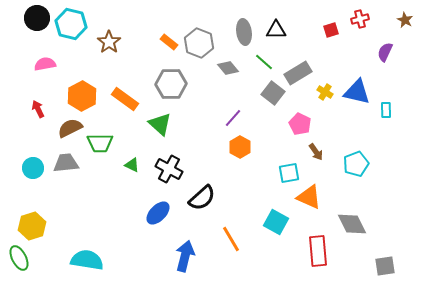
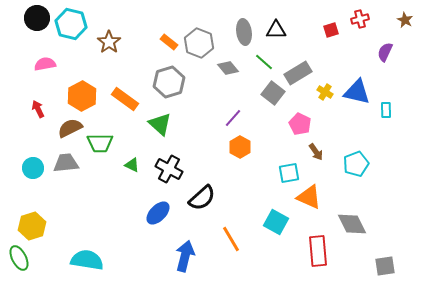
gray hexagon at (171, 84): moved 2 px left, 2 px up; rotated 16 degrees counterclockwise
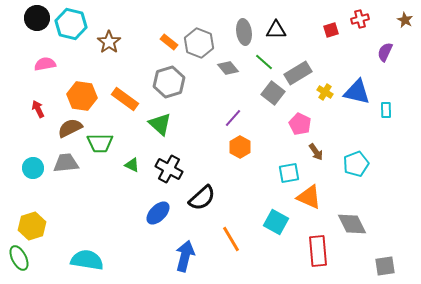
orange hexagon at (82, 96): rotated 24 degrees counterclockwise
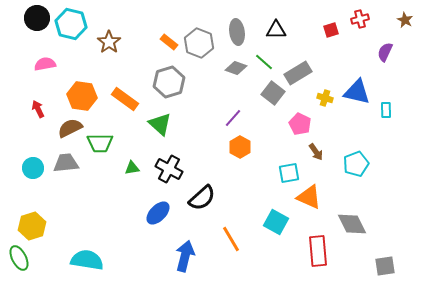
gray ellipse at (244, 32): moved 7 px left
gray diamond at (228, 68): moved 8 px right; rotated 30 degrees counterclockwise
yellow cross at (325, 92): moved 6 px down; rotated 14 degrees counterclockwise
green triangle at (132, 165): moved 3 px down; rotated 35 degrees counterclockwise
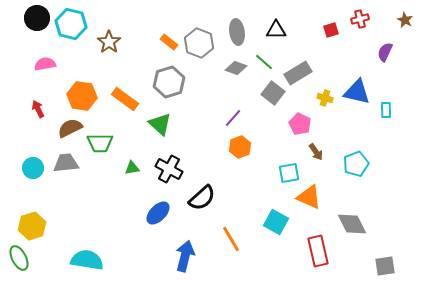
orange hexagon at (240, 147): rotated 10 degrees clockwise
red rectangle at (318, 251): rotated 8 degrees counterclockwise
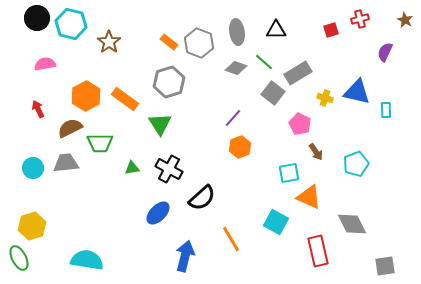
orange hexagon at (82, 96): moved 4 px right; rotated 24 degrees clockwise
green triangle at (160, 124): rotated 15 degrees clockwise
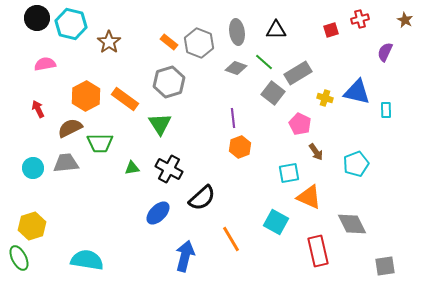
purple line at (233, 118): rotated 48 degrees counterclockwise
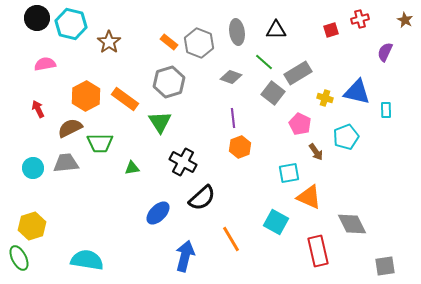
gray diamond at (236, 68): moved 5 px left, 9 px down
green triangle at (160, 124): moved 2 px up
cyan pentagon at (356, 164): moved 10 px left, 27 px up
black cross at (169, 169): moved 14 px right, 7 px up
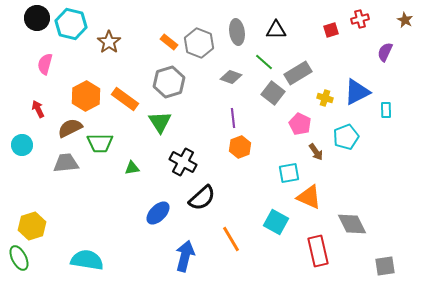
pink semicircle at (45, 64): rotated 65 degrees counterclockwise
blue triangle at (357, 92): rotated 40 degrees counterclockwise
cyan circle at (33, 168): moved 11 px left, 23 px up
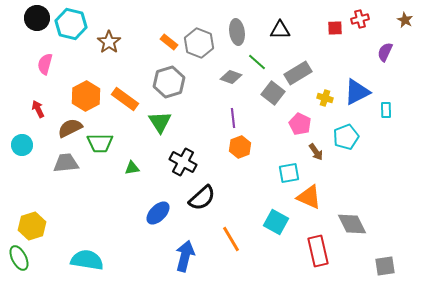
black triangle at (276, 30): moved 4 px right
red square at (331, 30): moved 4 px right, 2 px up; rotated 14 degrees clockwise
green line at (264, 62): moved 7 px left
